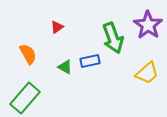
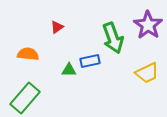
orange semicircle: rotated 55 degrees counterclockwise
green triangle: moved 4 px right, 3 px down; rotated 28 degrees counterclockwise
yellow trapezoid: rotated 15 degrees clockwise
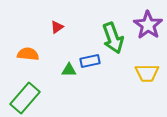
yellow trapezoid: rotated 25 degrees clockwise
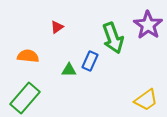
orange semicircle: moved 2 px down
blue rectangle: rotated 54 degrees counterclockwise
yellow trapezoid: moved 1 px left, 27 px down; rotated 35 degrees counterclockwise
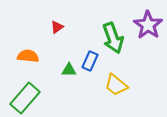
yellow trapezoid: moved 30 px left, 15 px up; rotated 75 degrees clockwise
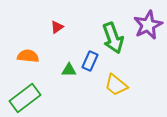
purple star: rotated 12 degrees clockwise
green rectangle: rotated 12 degrees clockwise
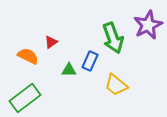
red triangle: moved 6 px left, 15 px down
orange semicircle: rotated 20 degrees clockwise
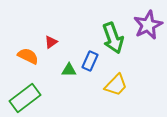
yellow trapezoid: rotated 85 degrees counterclockwise
